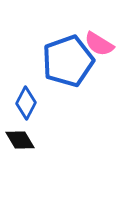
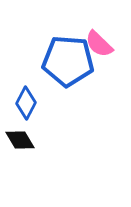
pink semicircle: rotated 12 degrees clockwise
blue pentagon: rotated 24 degrees clockwise
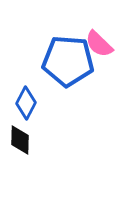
black diamond: rotated 32 degrees clockwise
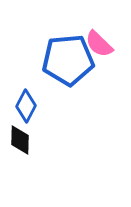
blue pentagon: moved 1 px up; rotated 9 degrees counterclockwise
blue diamond: moved 3 px down
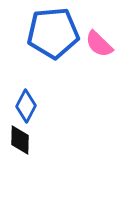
blue pentagon: moved 15 px left, 27 px up
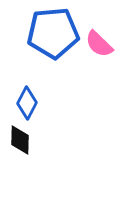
blue diamond: moved 1 px right, 3 px up
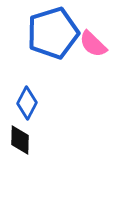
blue pentagon: rotated 12 degrees counterclockwise
pink semicircle: moved 6 px left
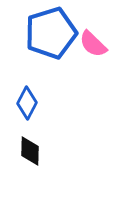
blue pentagon: moved 2 px left
black diamond: moved 10 px right, 11 px down
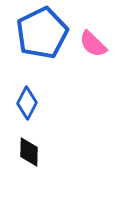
blue pentagon: moved 9 px left; rotated 9 degrees counterclockwise
black diamond: moved 1 px left, 1 px down
